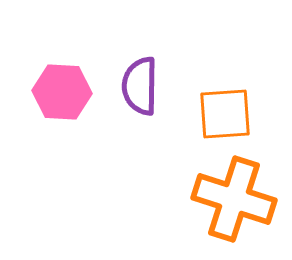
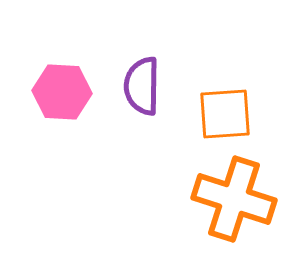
purple semicircle: moved 2 px right
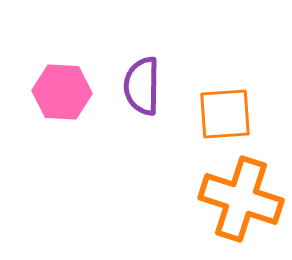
orange cross: moved 7 px right
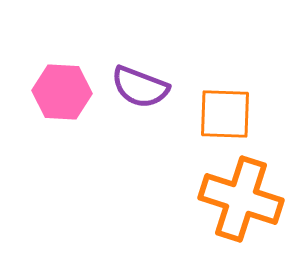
purple semicircle: moved 2 px left, 1 px down; rotated 70 degrees counterclockwise
orange square: rotated 6 degrees clockwise
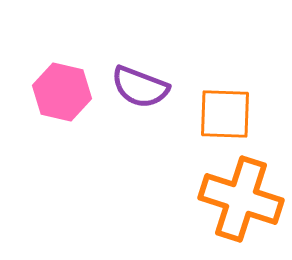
pink hexagon: rotated 10 degrees clockwise
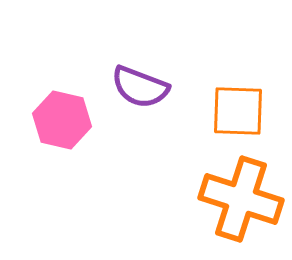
pink hexagon: moved 28 px down
orange square: moved 13 px right, 3 px up
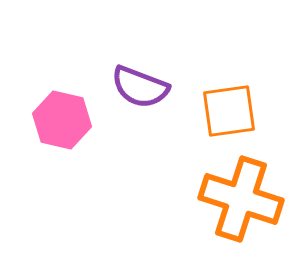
orange square: moved 9 px left; rotated 10 degrees counterclockwise
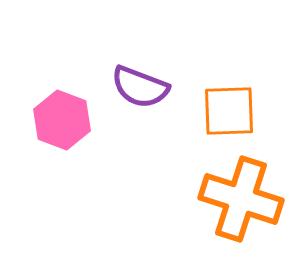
orange square: rotated 6 degrees clockwise
pink hexagon: rotated 8 degrees clockwise
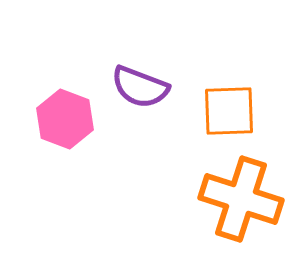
pink hexagon: moved 3 px right, 1 px up
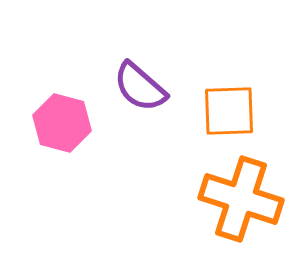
purple semicircle: rotated 20 degrees clockwise
pink hexagon: moved 3 px left, 4 px down; rotated 6 degrees counterclockwise
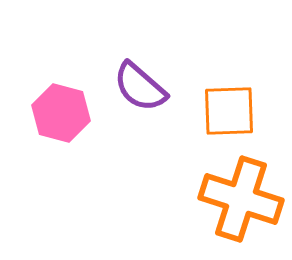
pink hexagon: moved 1 px left, 10 px up
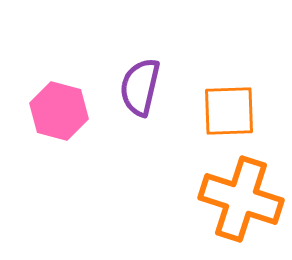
purple semicircle: rotated 62 degrees clockwise
pink hexagon: moved 2 px left, 2 px up
